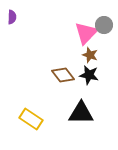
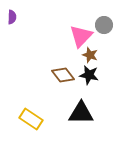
pink triangle: moved 5 px left, 3 px down
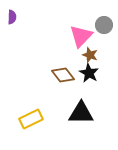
black star: moved 2 px up; rotated 18 degrees clockwise
yellow rectangle: rotated 60 degrees counterclockwise
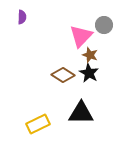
purple semicircle: moved 10 px right
brown diamond: rotated 20 degrees counterclockwise
yellow rectangle: moved 7 px right, 5 px down
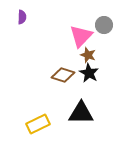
brown star: moved 2 px left
brown diamond: rotated 15 degrees counterclockwise
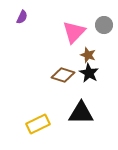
purple semicircle: rotated 24 degrees clockwise
pink triangle: moved 7 px left, 4 px up
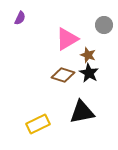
purple semicircle: moved 2 px left, 1 px down
pink triangle: moved 7 px left, 7 px down; rotated 15 degrees clockwise
black triangle: moved 1 px right, 1 px up; rotated 12 degrees counterclockwise
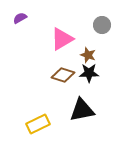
purple semicircle: rotated 144 degrees counterclockwise
gray circle: moved 2 px left
pink triangle: moved 5 px left
black star: rotated 30 degrees counterclockwise
black triangle: moved 2 px up
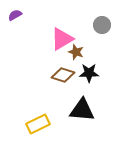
purple semicircle: moved 5 px left, 3 px up
brown star: moved 12 px left, 3 px up
black triangle: rotated 16 degrees clockwise
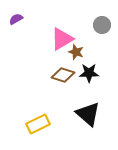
purple semicircle: moved 1 px right, 4 px down
black triangle: moved 6 px right, 4 px down; rotated 36 degrees clockwise
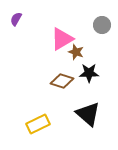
purple semicircle: rotated 32 degrees counterclockwise
brown diamond: moved 1 px left, 6 px down
